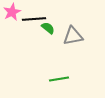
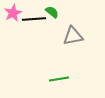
pink star: moved 1 px right, 1 px down
green semicircle: moved 4 px right, 16 px up
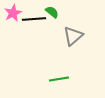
gray triangle: rotated 30 degrees counterclockwise
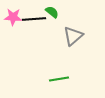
pink star: moved 4 px down; rotated 30 degrees clockwise
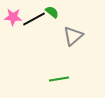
black line: rotated 25 degrees counterclockwise
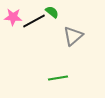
black line: moved 2 px down
green line: moved 1 px left, 1 px up
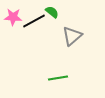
gray triangle: moved 1 px left
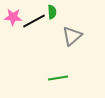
green semicircle: rotated 48 degrees clockwise
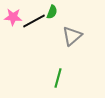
green semicircle: rotated 24 degrees clockwise
green line: rotated 66 degrees counterclockwise
